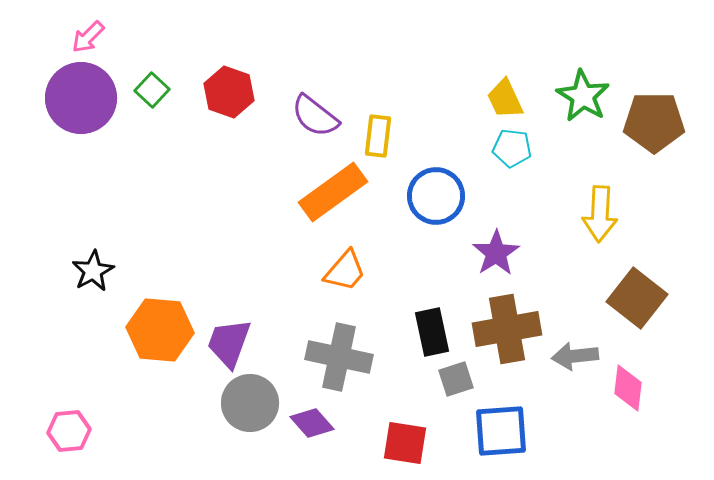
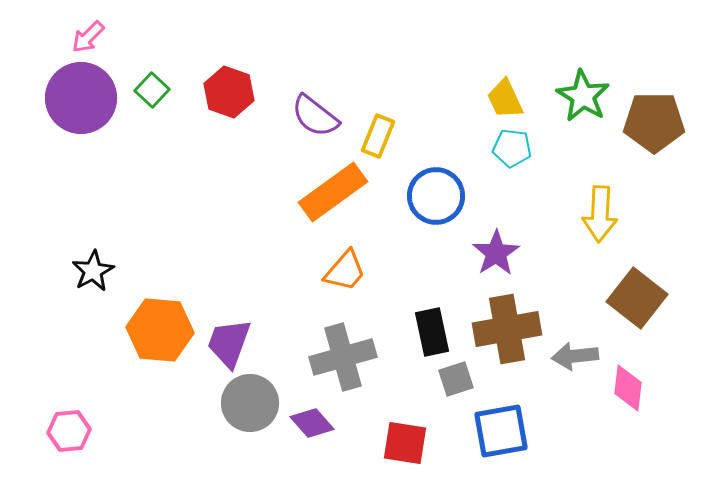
yellow rectangle: rotated 15 degrees clockwise
gray cross: moved 4 px right; rotated 28 degrees counterclockwise
blue square: rotated 6 degrees counterclockwise
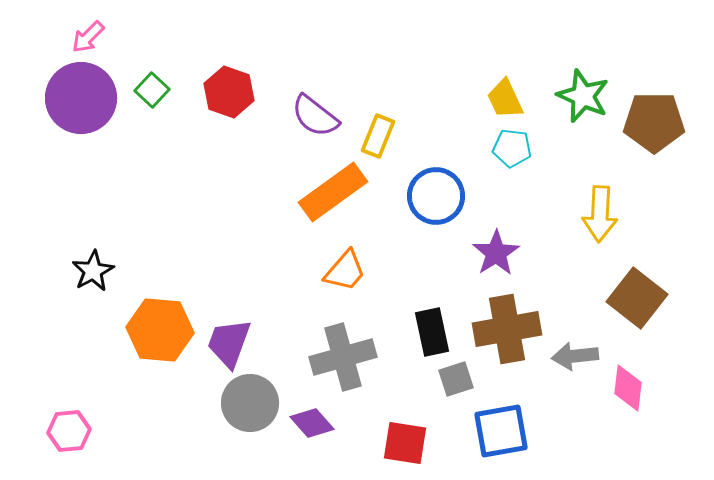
green star: rotated 8 degrees counterclockwise
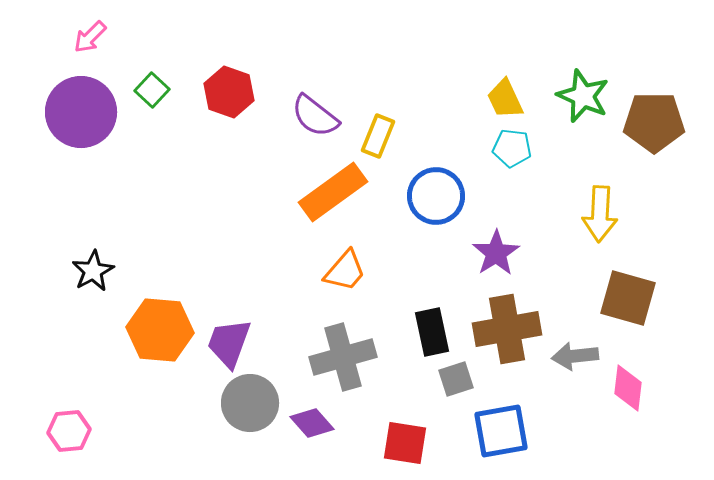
pink arrow: moved 2 px right
purple circle: moved 14 px down
brown square: moved 9 px left; rotated 22 degrees counterclockwise
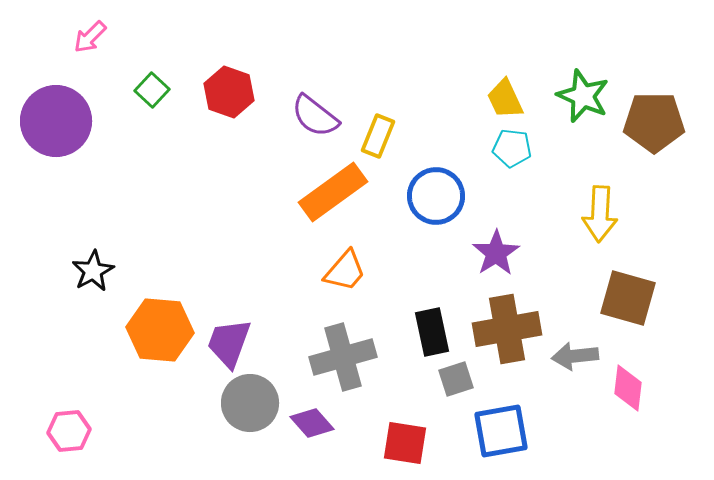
purple circle: moved 25 px left, 9 px down
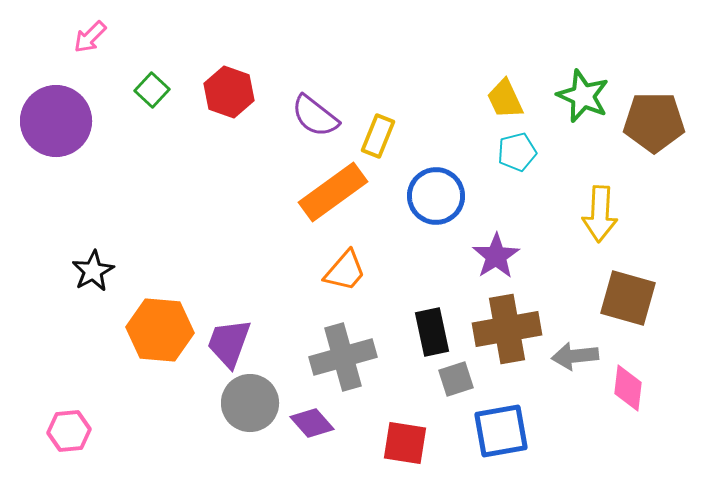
cyan pentagon: moved 5 px right, 4 px down; rotated 21 degrees counterclockwise
purple star: moved 3 px down
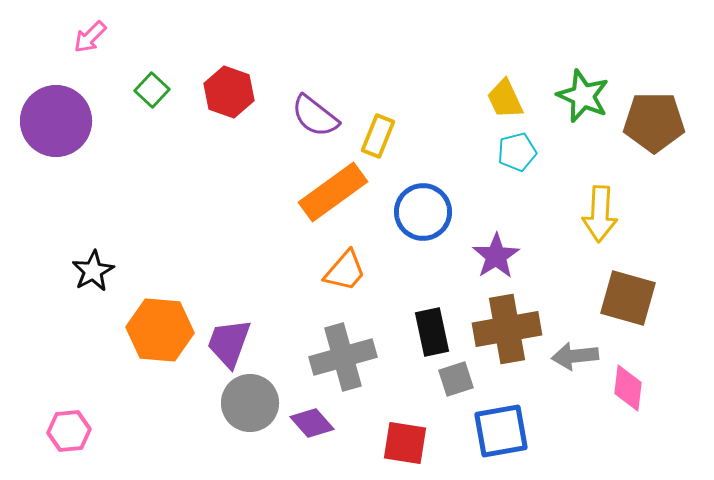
blue circle: moved 13 px left, 16 px down
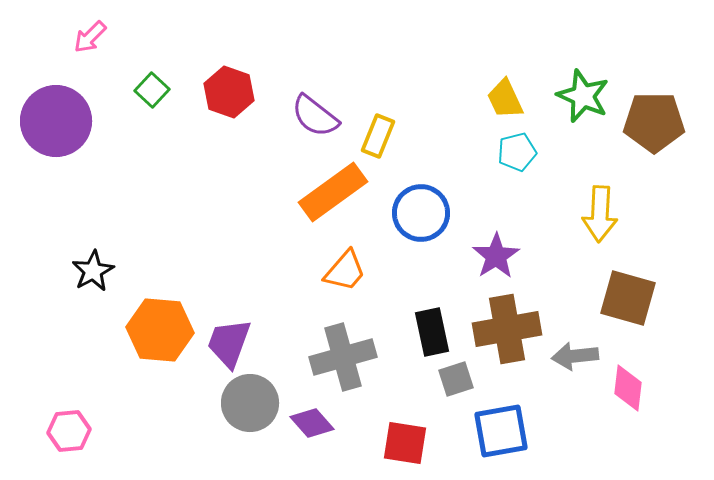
blue circle: moved 2 px left, 1 px down
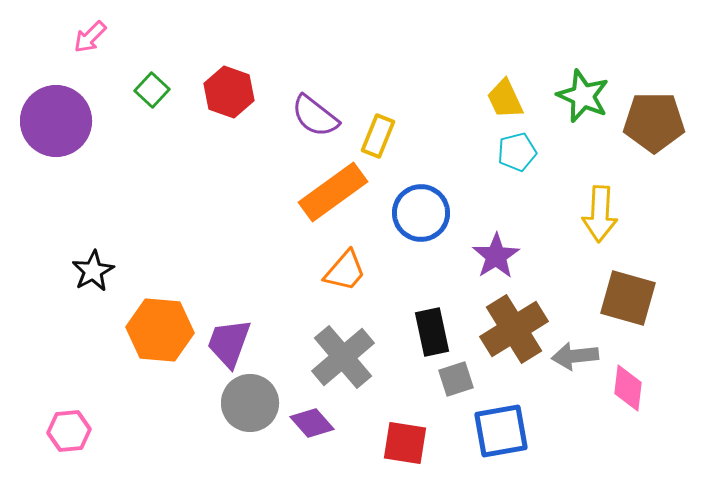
brown cross: moved 7 px right; rotated 22 degrees counterclockwise
gray cross: rotated 24 degrees counterclockwise
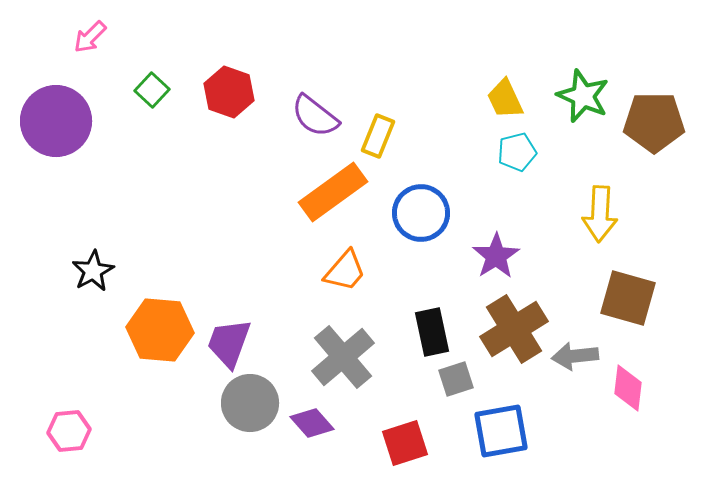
red square: rotated 27 degrees counterclockwise
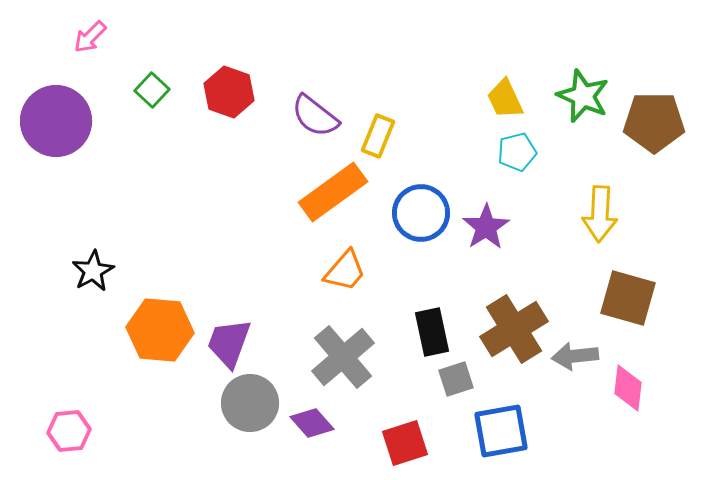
purple star: moved 10 px left, 29 px up
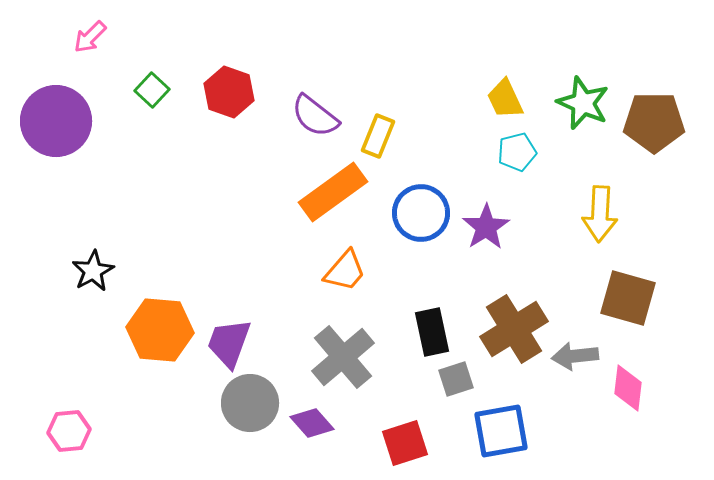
green star: moved 7 px down
